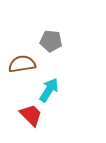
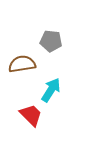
cyan arrow: moved 2 px right
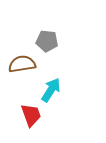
gray pentagon: moved 4 px left
red trapezoid: rotated 25 degrees clockwise
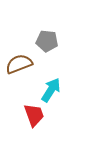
brown semicircle: moved 3 px left; rotated 12 degrees counterclockwise
red trapezoid: moved 3 px right
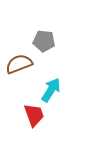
gray pentagon: moved 3 px left
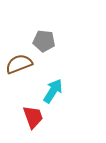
cyan arrow: moved 2 px right, 1 px down
red trapezoid: moved 1 px left, 2 px down
